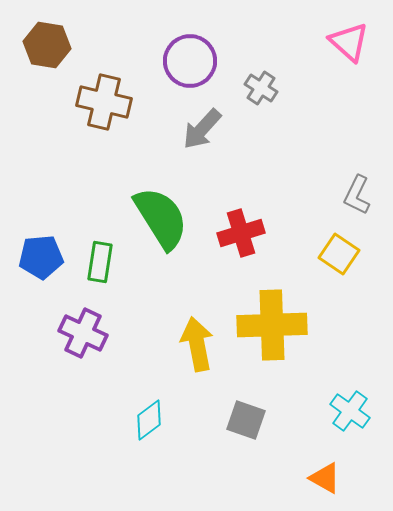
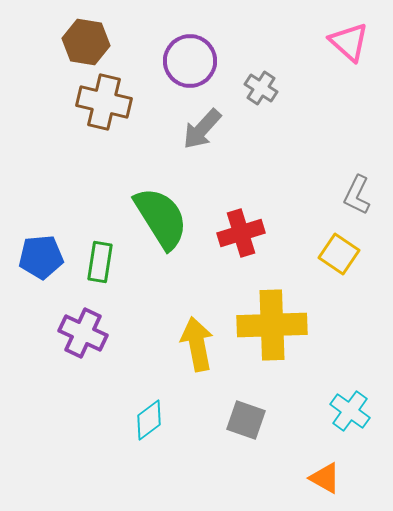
brown hexagon: moved 39 px right, 3 px up
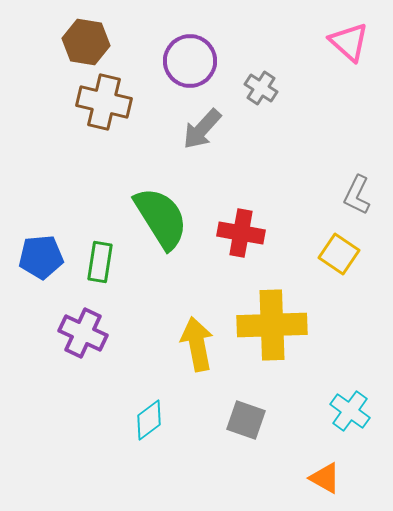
red cross: rotated 27 degrees clockwise
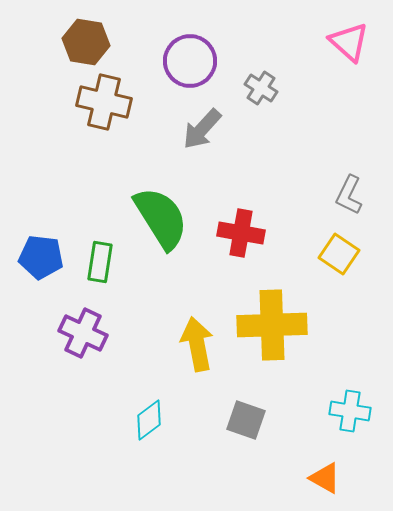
gray L-shape: moved 8 px left
blue pentagon: rotated 12 degrees clockwise
cyan cross: rotated 27 degrees counterclockwise
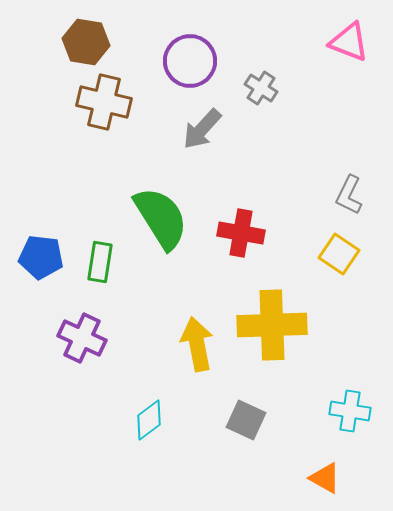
pink triangle: rotated 21 degrees counterclockwise
purple cross: moved 1 px left, 5 px down
gray square: rotated 6 degrees clockwise
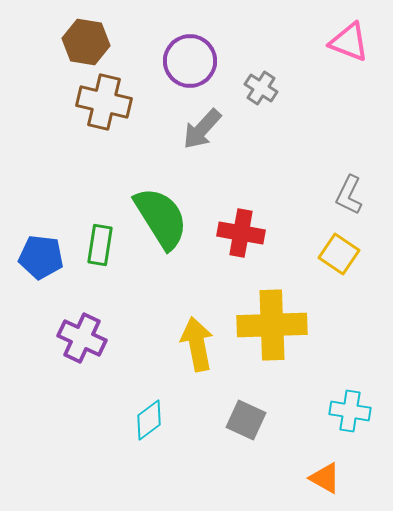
green rectangle: moved 17 px up
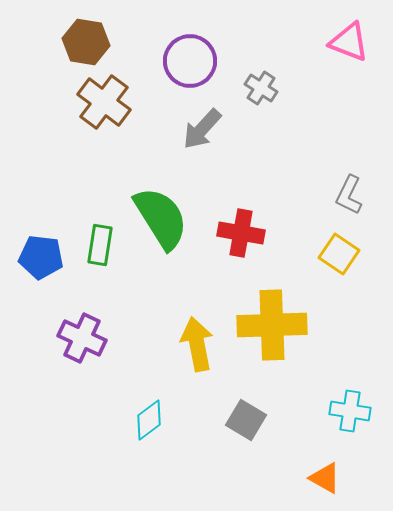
brown cross: rotated 24 degrees clockwise
gray square: rotated 6 degrees clockwise
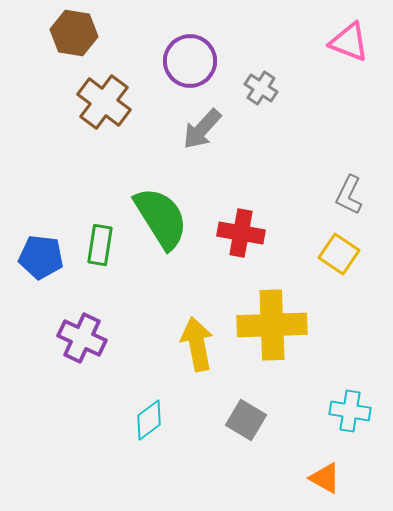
brown hexagon: moved 12 px left, 9 px up
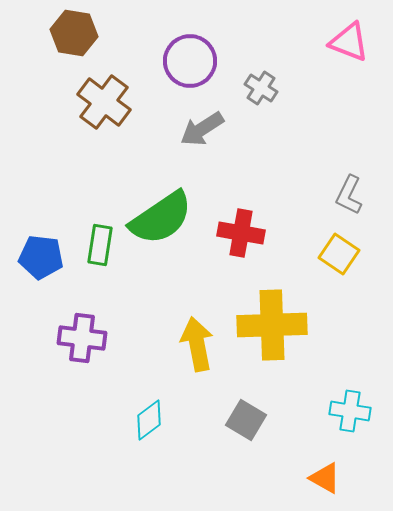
gray arrow: rotated 15 degrees clockwise
green semicircle: rotated 88 degrees clockwise
purple cross: rotated 18 degrees counterclockwise
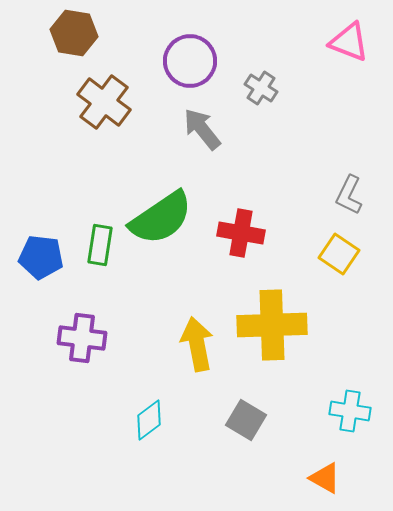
gray arrow: rotated 84 degrees clockwise
